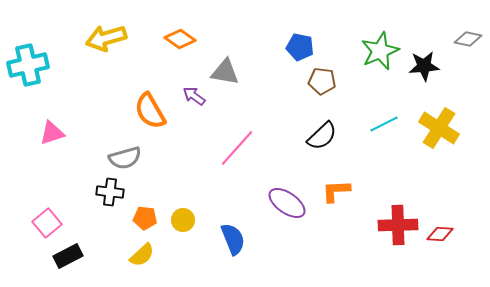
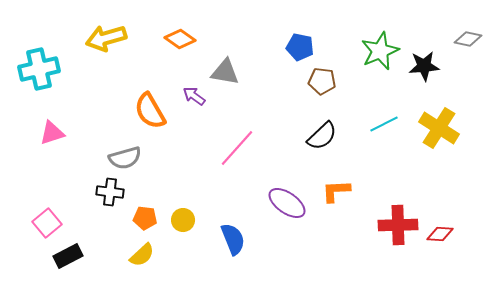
cyan cross: moved 11 px right, 4 px down
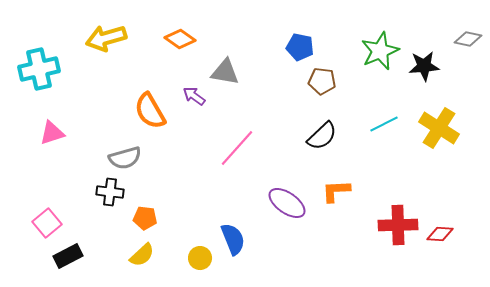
yellow circle: moved 17 px right, 38 px down
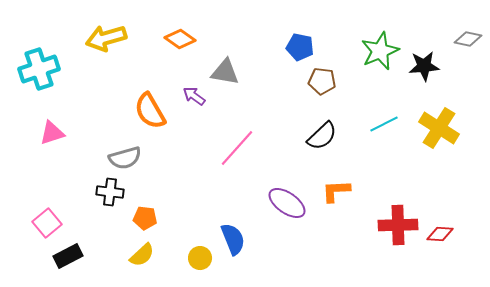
cyan cross: rotated 6 degrees counterclockwise
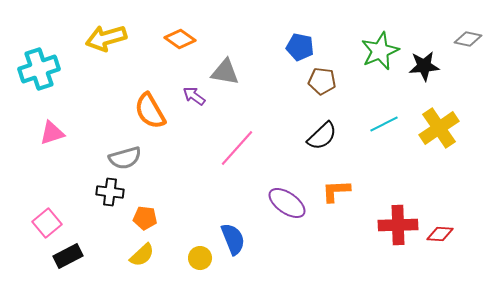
yellow cross: rotated 24 degrees clockwise
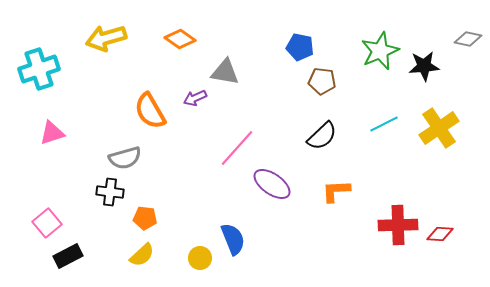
purple arrow: moved 1 px right, 2 px down; rotated 60 degrees counterclockwise
purple ellipse: moved 15 px left, 19 px up
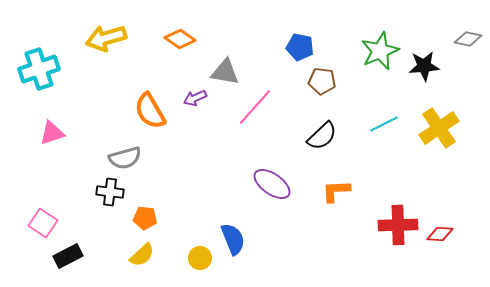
pink line: moved 18 px right, 41 px up
pink square: moved 4 px left; rotated 16 degrees counterclockwise
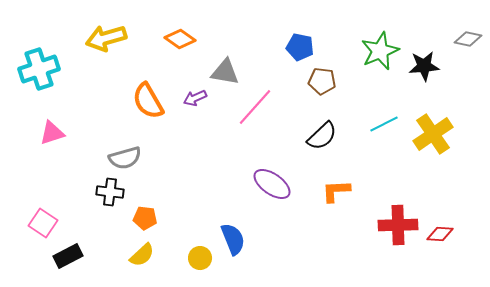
orange semicircle: moved 2 px left, 10 px up
yellow cross: moved 6 px left, 6 px down
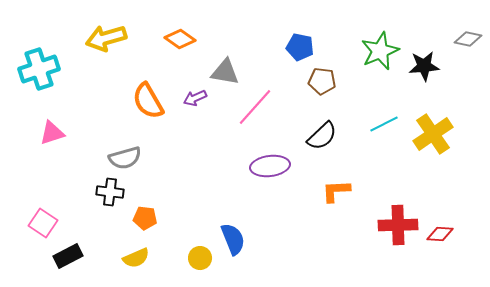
purple ellipse: moved 2 px left, 18 px up; rotated 42 degrees counterclockwise
yellow semicircle: moved 6 px left, 3 px down; rotated 20 degrees clockwise
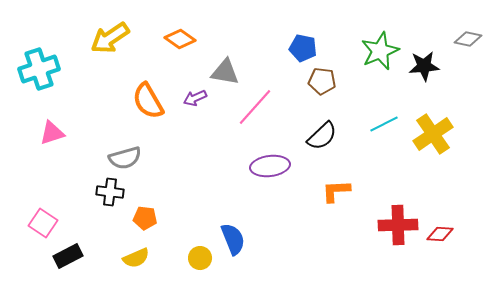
yellow arrow: moved 4 px right; rotated 18 degrees counterclockwise
blue pentagon: moved 3 px right, 1 px down
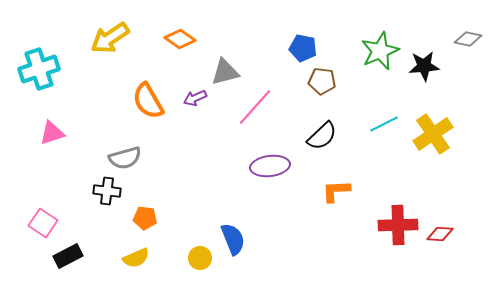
gray triangle: rotated 24 degrees counterclockwise
black cross: moved 3 px left, 1 px up
